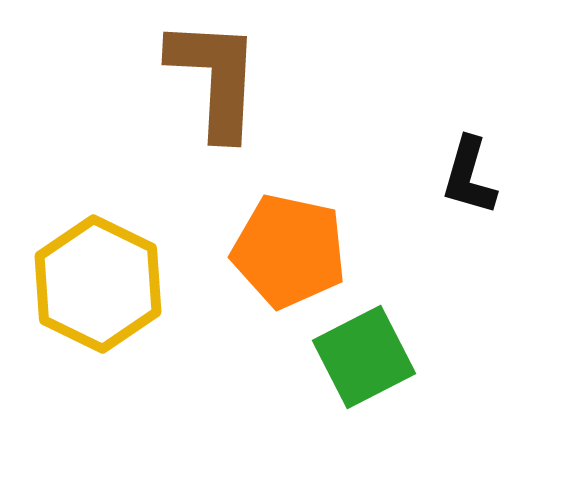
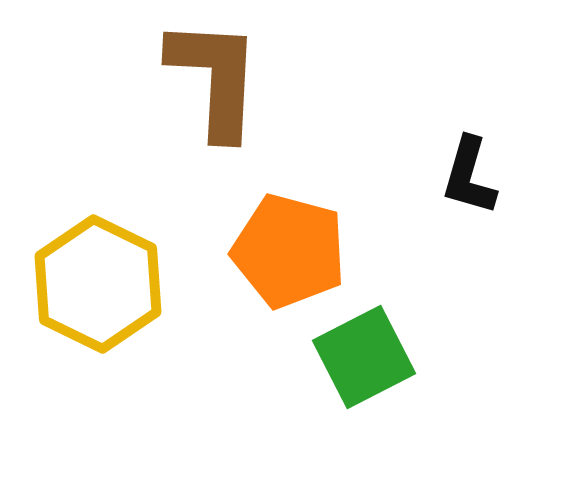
orange pentagon: rotated 3 degrees clockwise
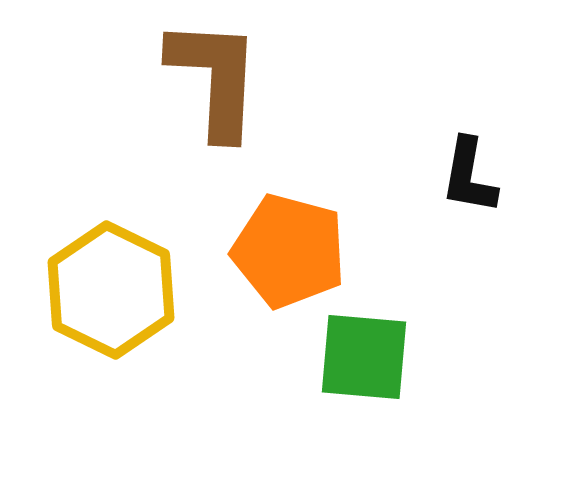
black L-shape: rotated 6 degrees counterclockwise
yellow hexagon: moved 13 px right, 6 px down
green square: rotated 32 degrees clockwise
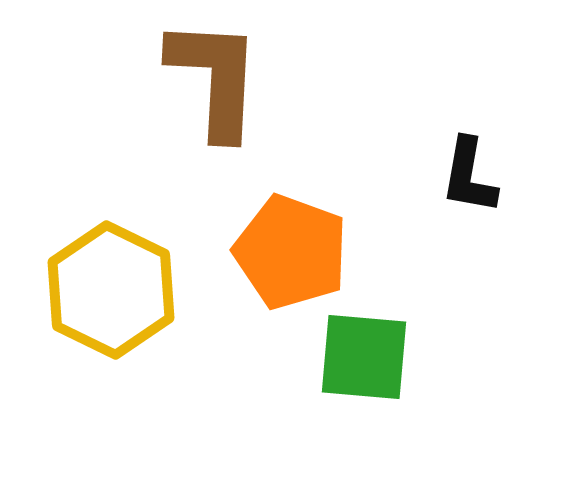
orange pentagon: moved 2 px right, 1 px down; rotated 5 degrees clockwise
